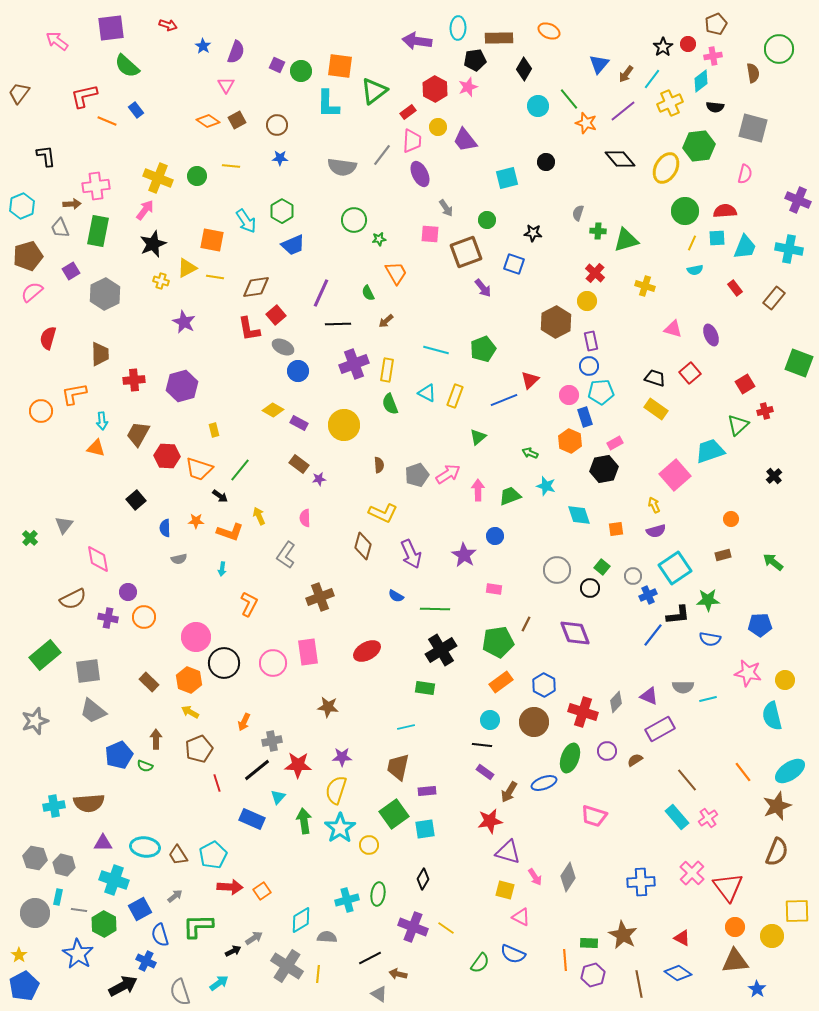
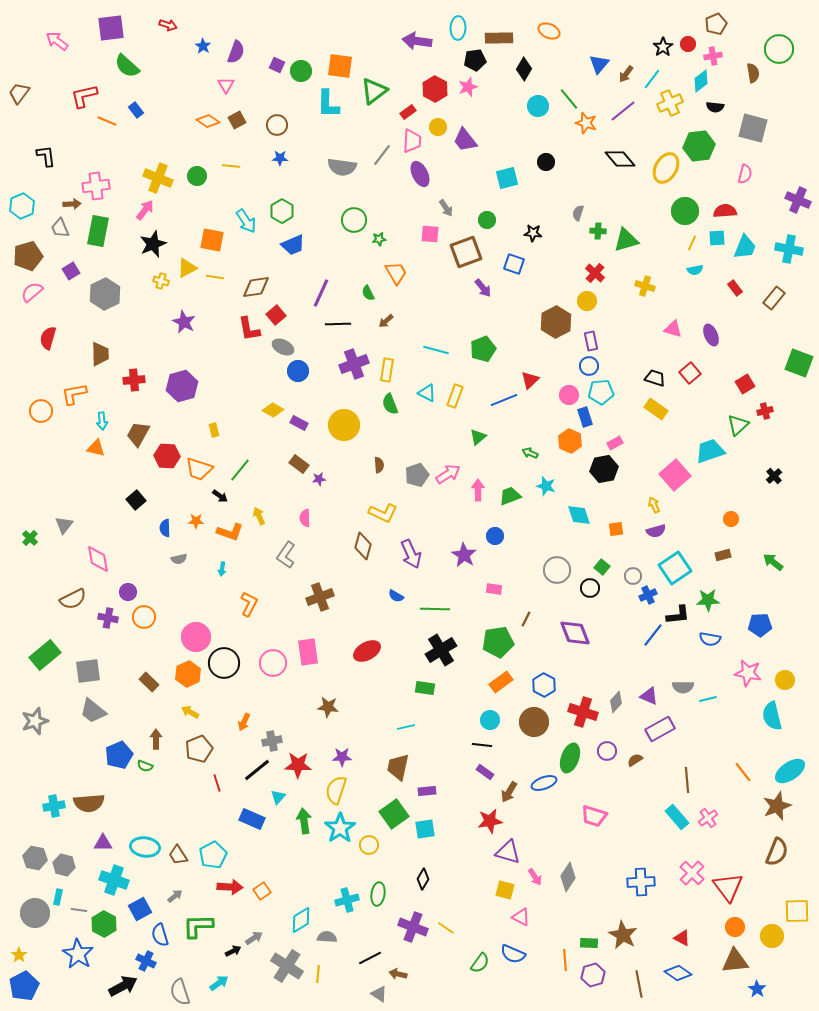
brown line at (526, 624): moved 5 px up
orange hexagon at (189, 680): moved 1 px left, 6 px up; rotated 15 degrees clockwise
brown line at (687, 780): rotated 35 degrees clockwise
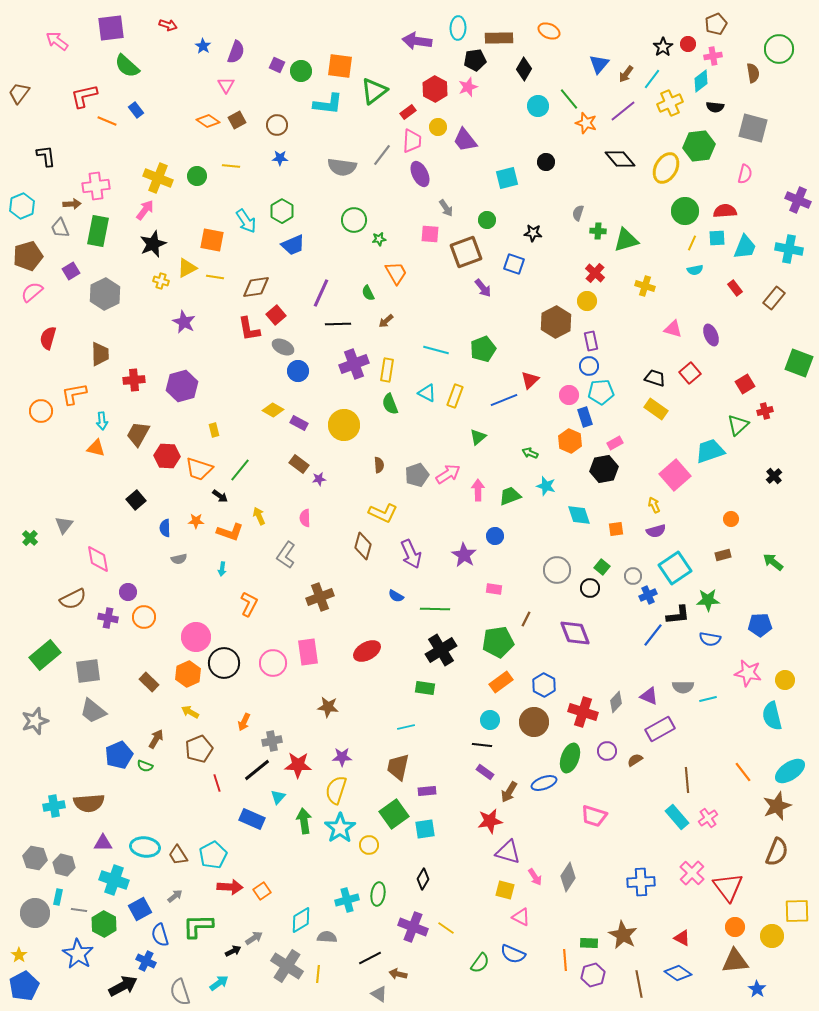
cyan L-shape at (328, 104): rotated 84 degrees counterclockwise
brown arrow at (156, 739): rotated 30 degrees clockwise
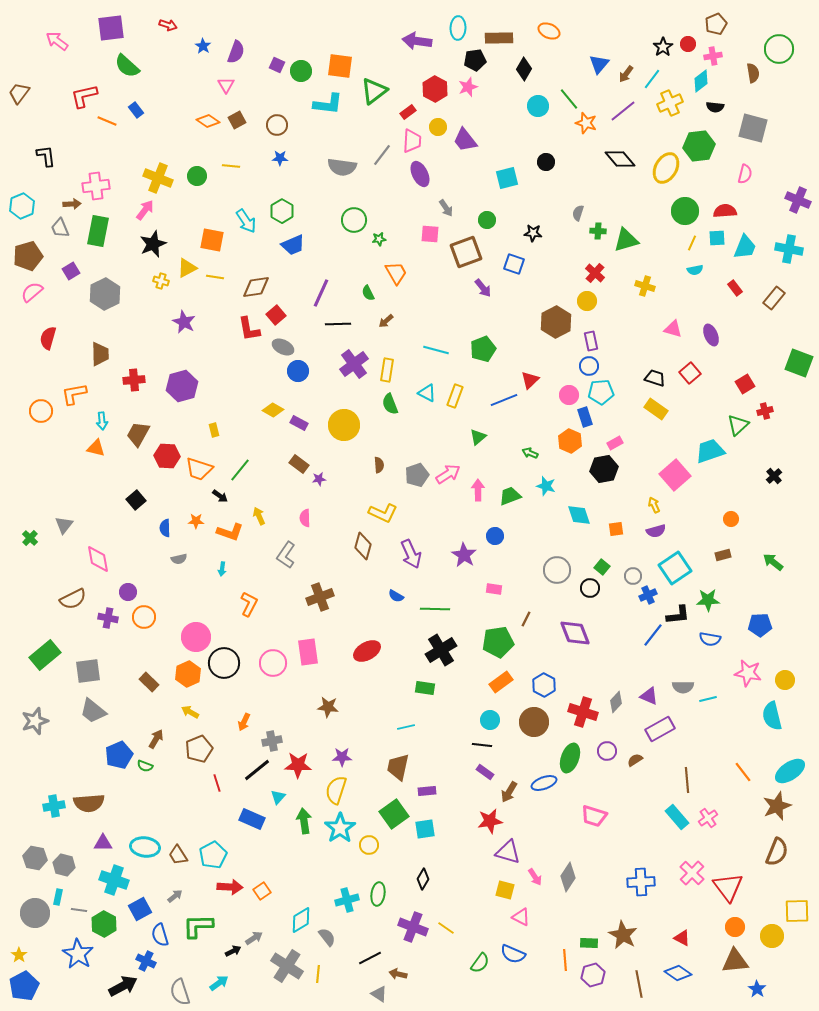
purple cross at (354, 364): rotated 16 degrees counterclockwise
gray semicircle at (327, 937): rotated 48 degrees clockwise
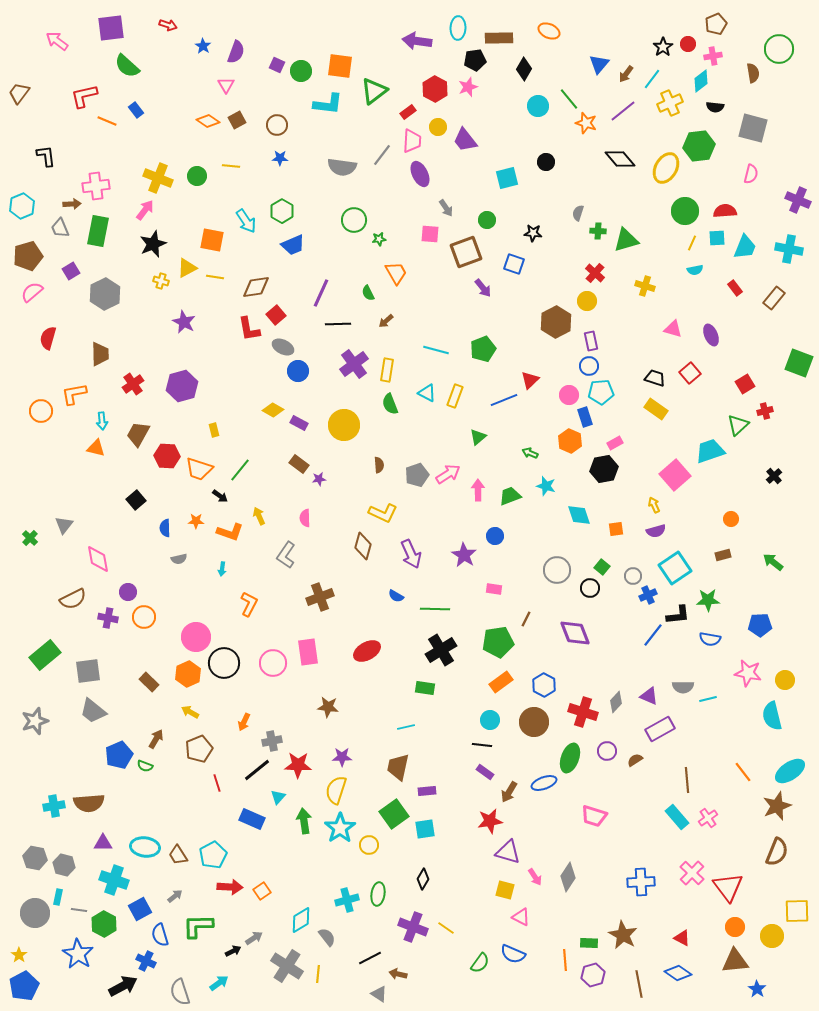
pink semicircle at (745, 174): moved 6 px right
red cross at (134, 380): moved 1 px left, 4 px down; rotated 30 degrees counterclockwise
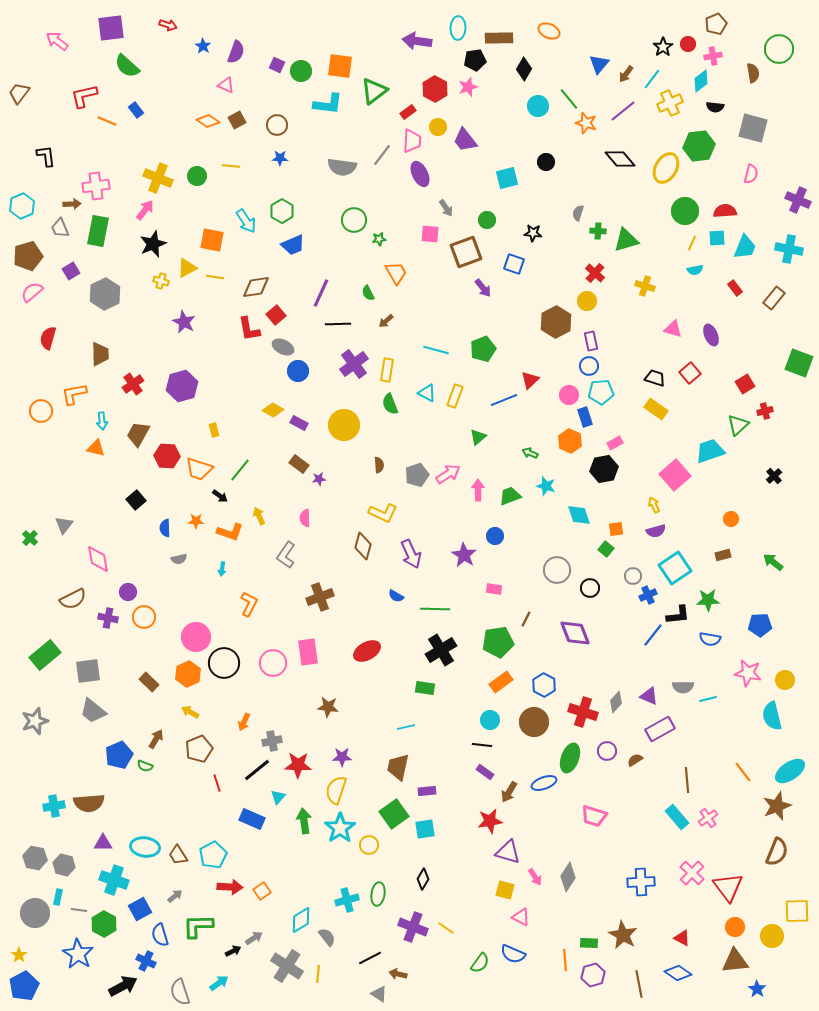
pink triangle at (226, 85): rotated 36 degrees counterclockwise
green square at (602, 567): moved 4 px right, 18 px up
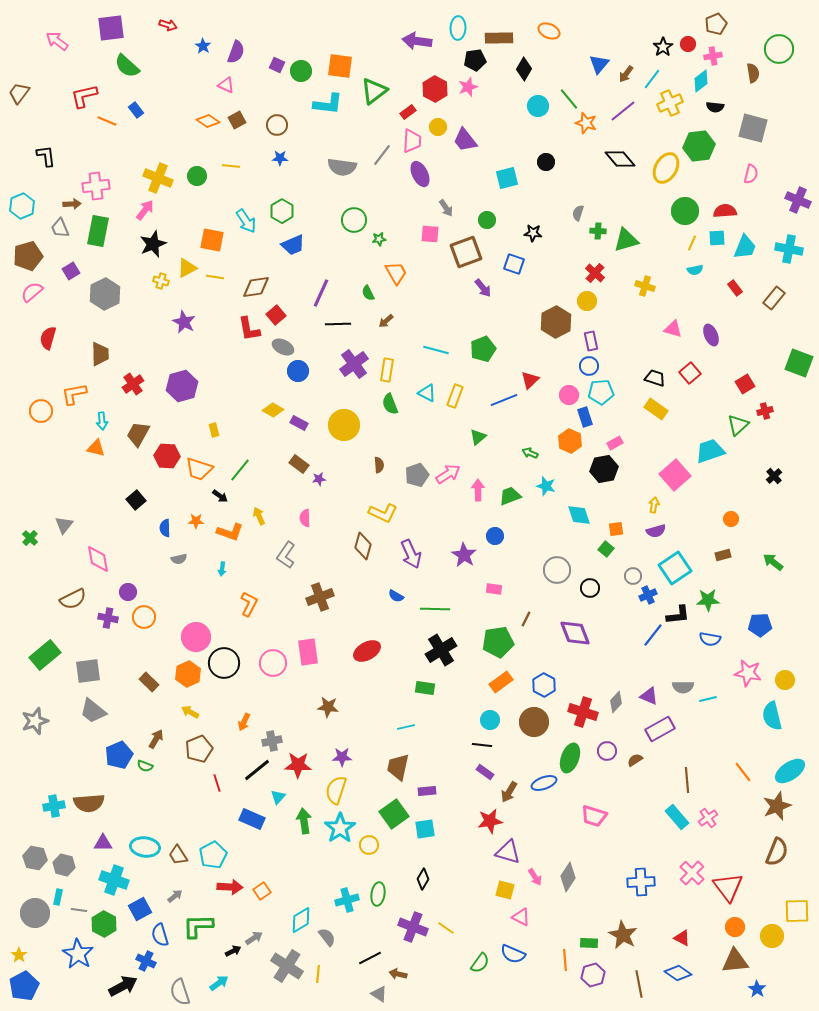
yellow arrow at (654, 505): rotated 35 degrees clockwise
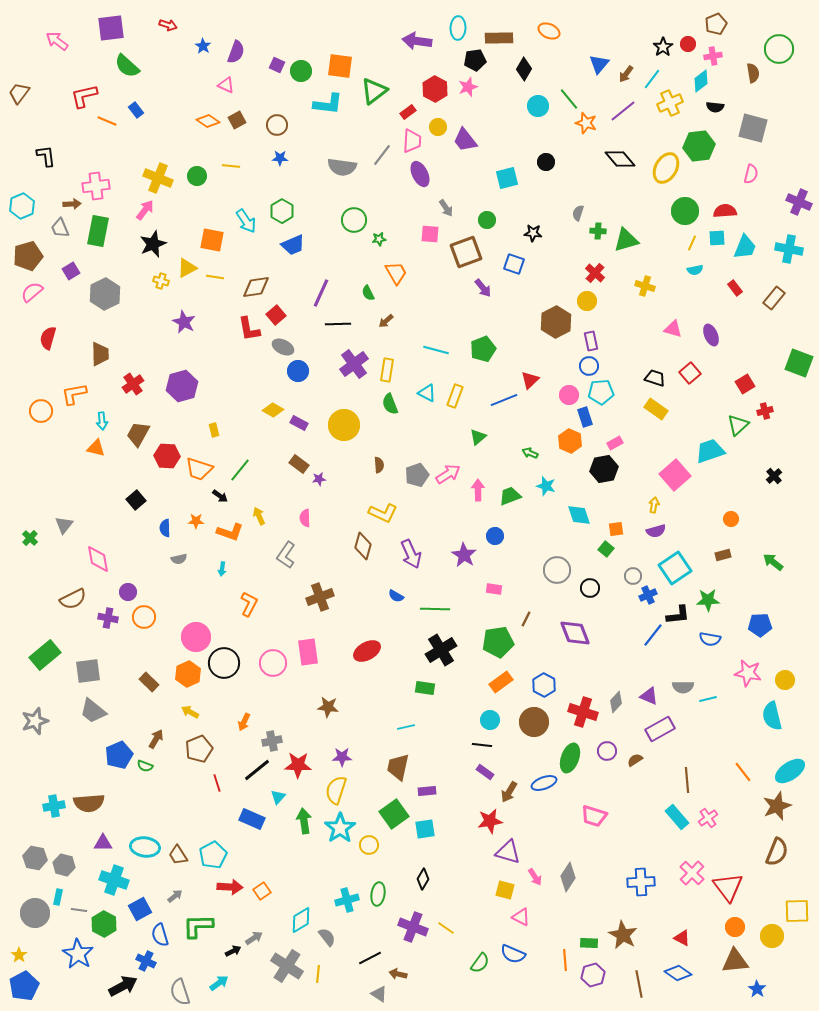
purple cross at (798, 200): moved 1 px right, 2 px down
